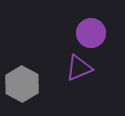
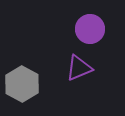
purple circle: moved 1 px left, 4 px up
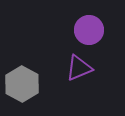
purple circle: moved 1 px left, 1 px down
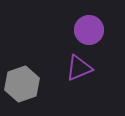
gray hexagon: rotated 12 degrees clockwise
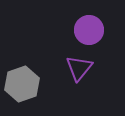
purple triangle: rotated 28 degrees counterclockwise
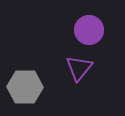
gray hexagon: moved 3 px right, 3 px down; rotated 20 degrees clockwise
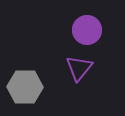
purple circle: moved 2 px left
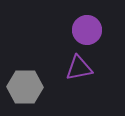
purple triangle: rotated 40 degrees clockwise
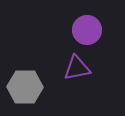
purple triangle: moved 2 px left
